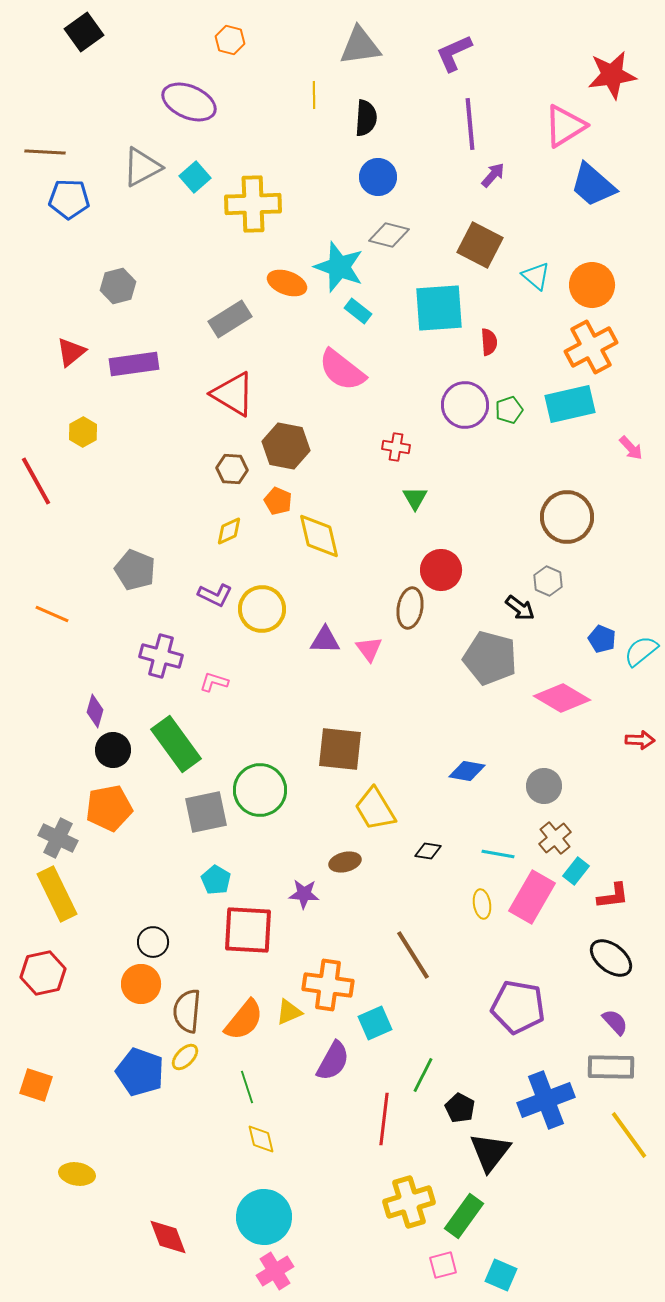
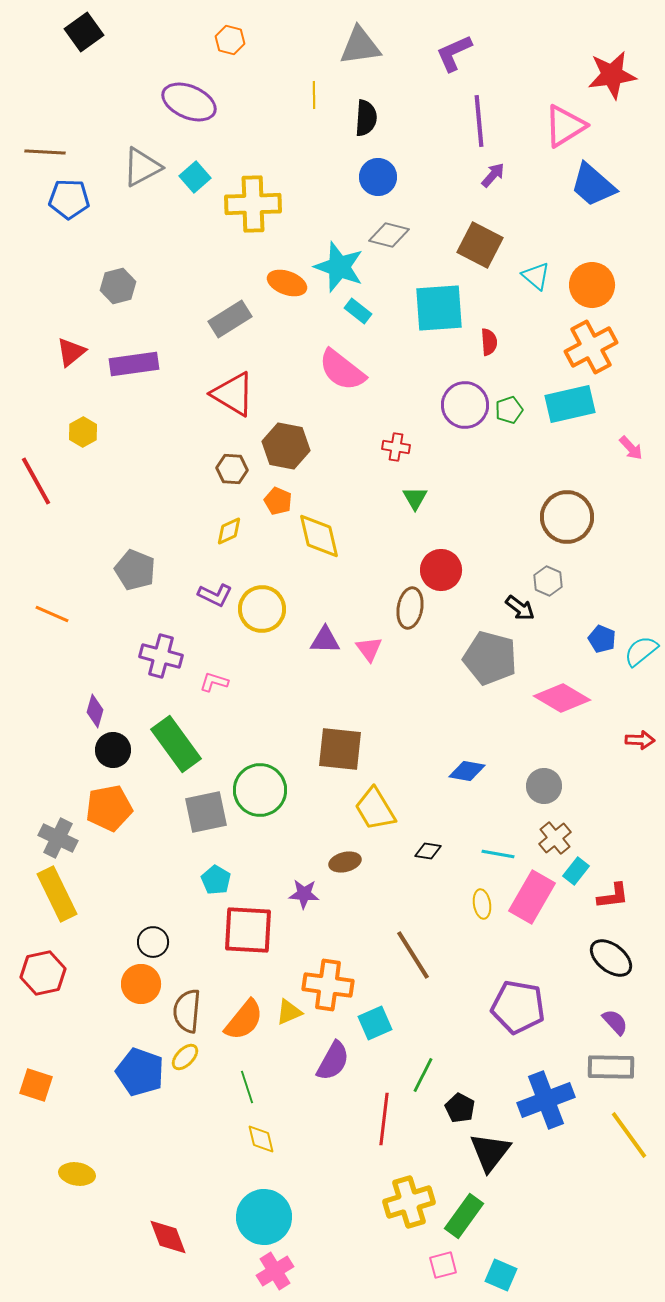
purple line at (470, 124): moved 9 px right, 3 px up
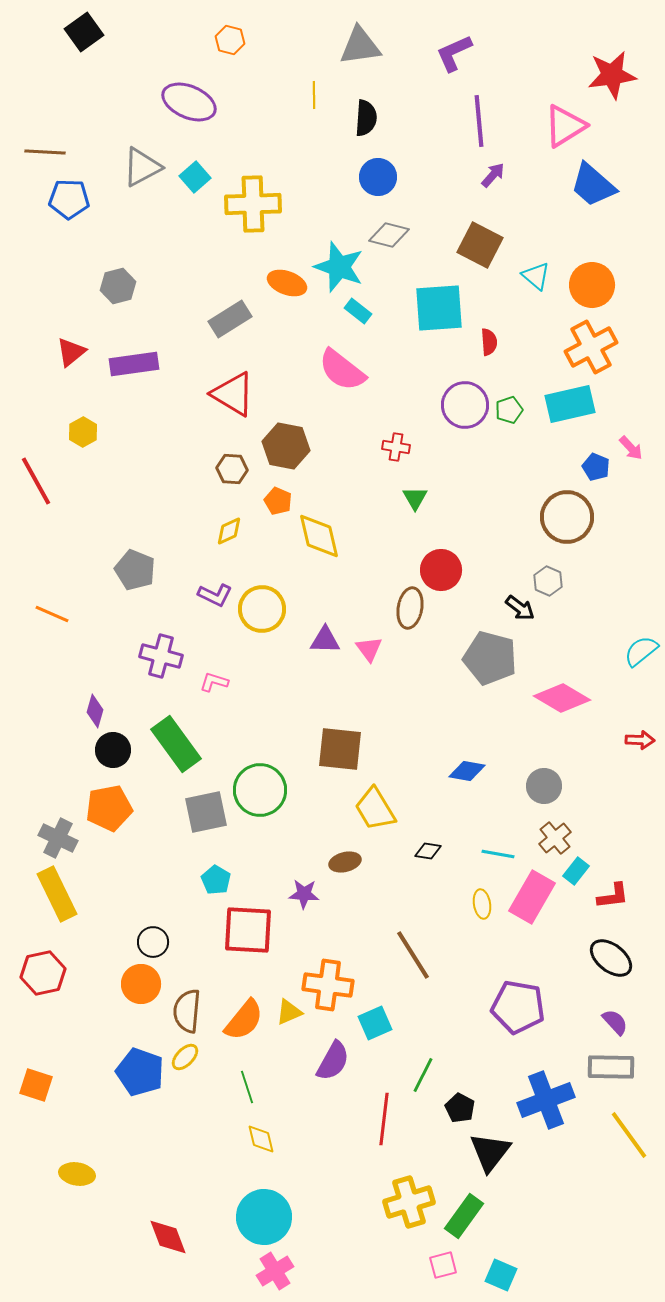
blue pentagon at (602, 639): moved 6 px left, 172 px up
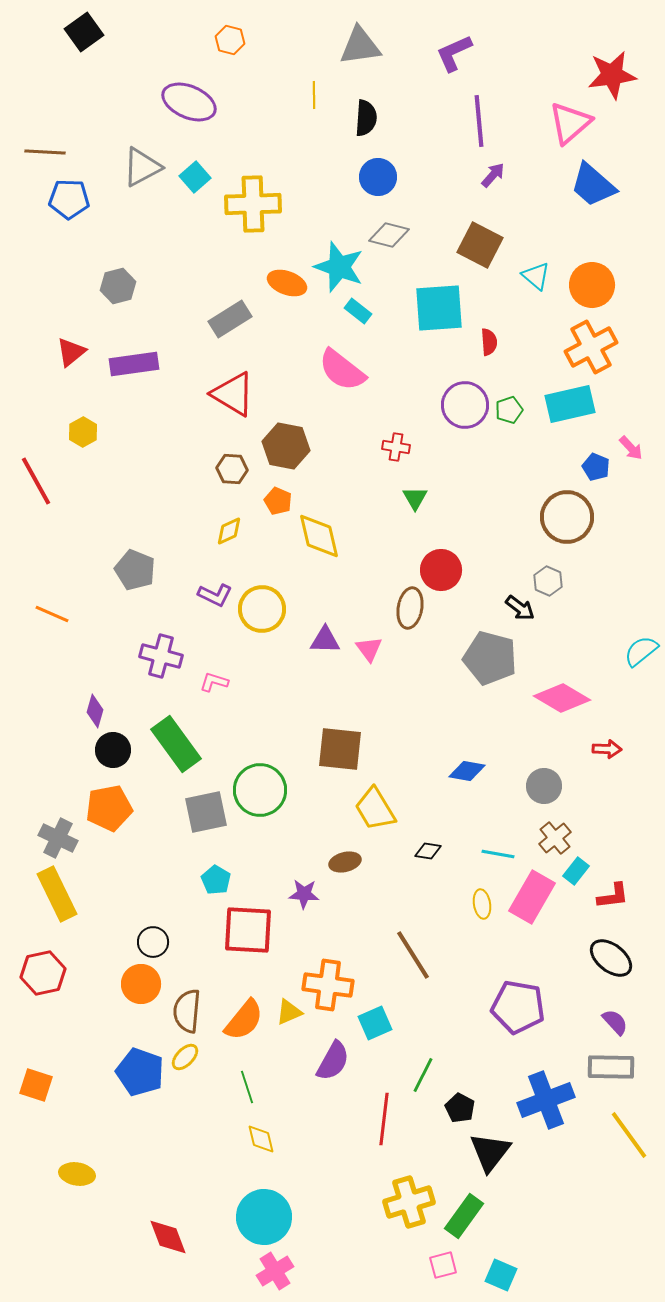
pink triangle at (565, 126): moved 5 px right, 3 px up; rotated 9 degrees counterclockwise
red arrow at (640, 740): moved 33 px left, 9 px down
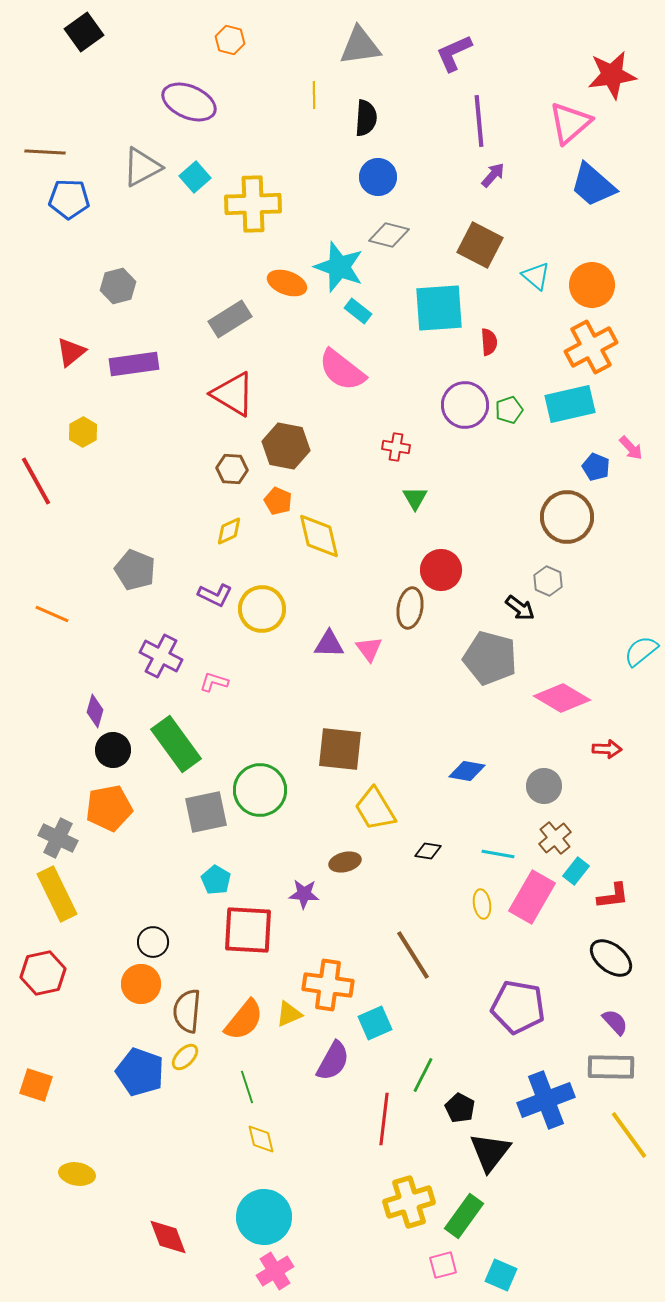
purple triangle at (325, 640): moved 4 px right, 4 px down
purple cross at (161, 656): rotated 12 degrees clockwise
yellow triangle at (289, 1012): moved 2 px down
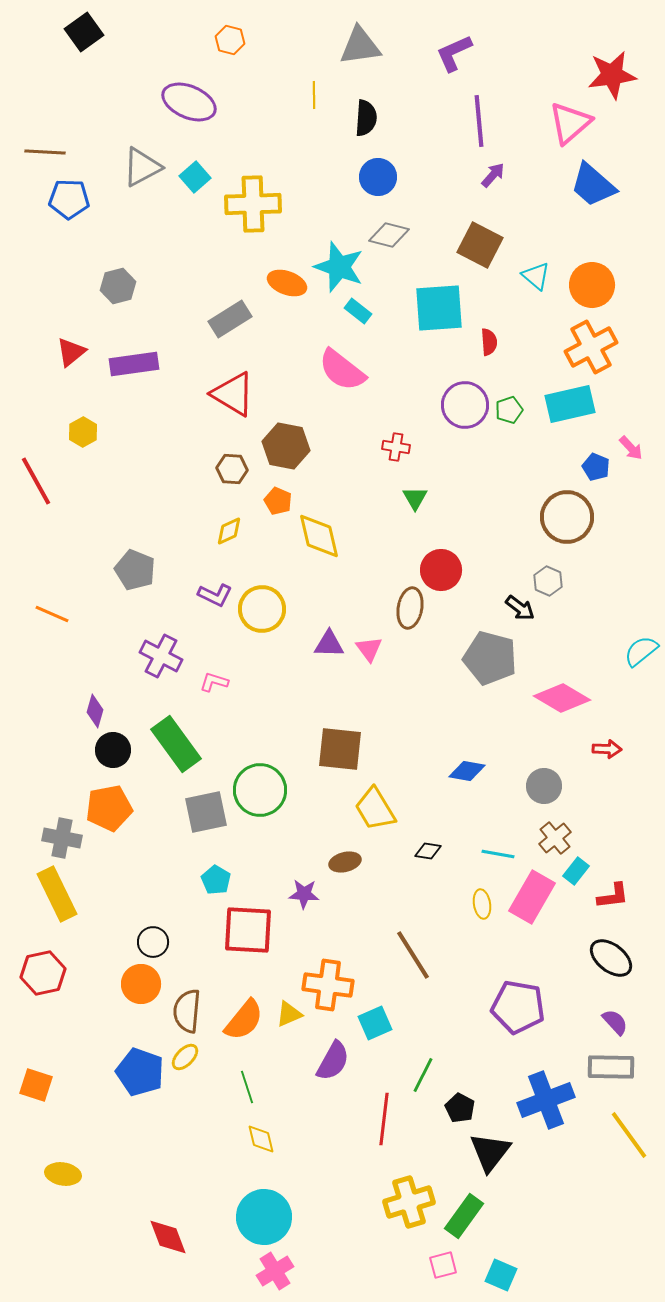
gray cross at (58, 838): moved 4 px right; rotated 15 degrees counterclockwise
yellow ellipse at (77, 1174): moved 14 px left
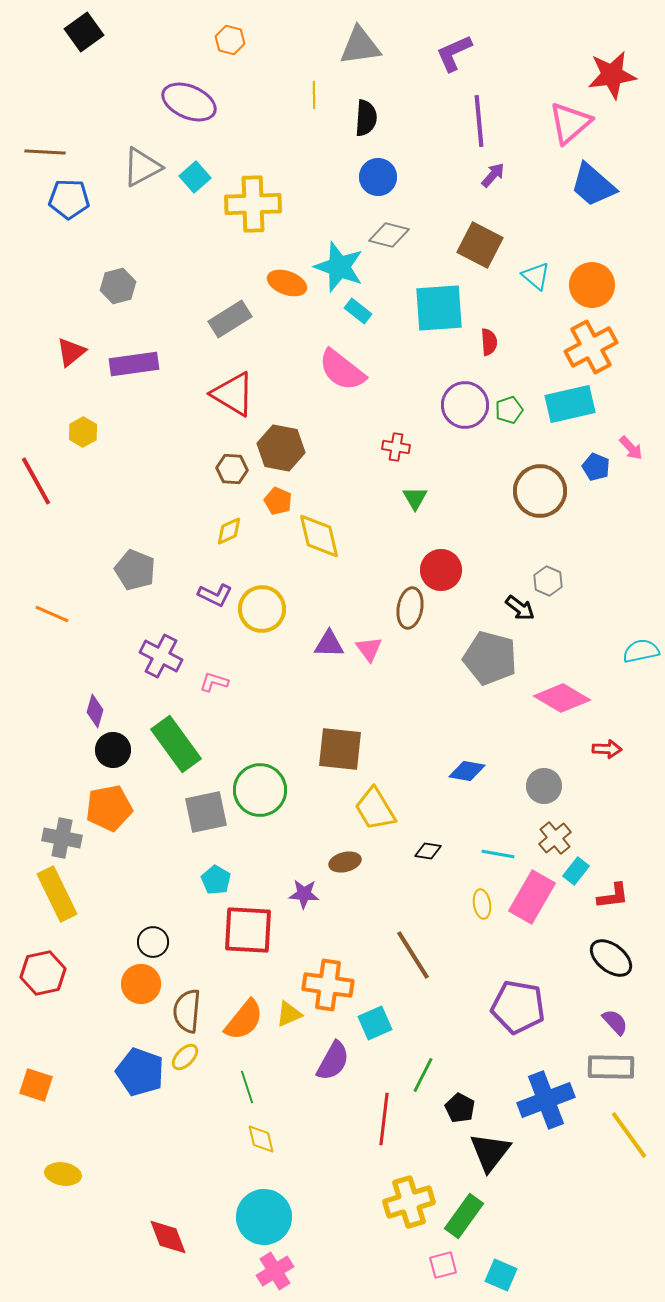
brown hexagon at (286, 446): moved 5 px left, 2 px down
brown circle at (567, 517): moved 27 px left, 26 px up
cyan semicircle at (641, 651): rotated 27 degrees clockwise
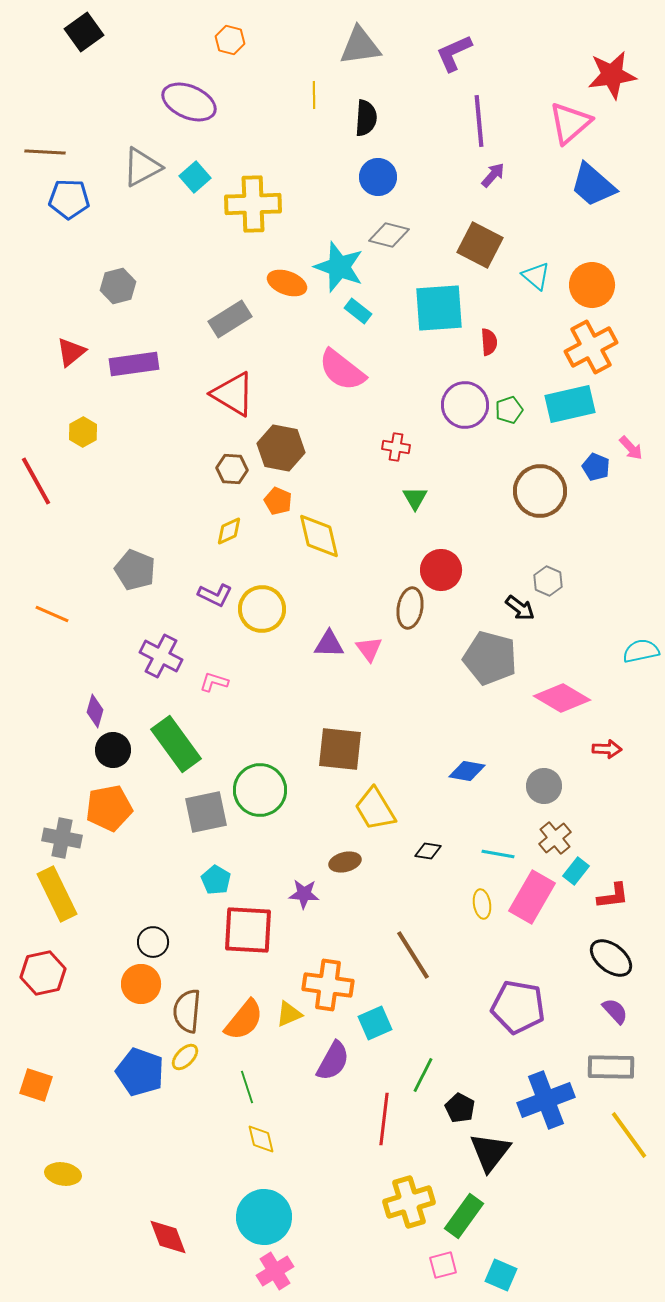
purple semicircle at (615, 1022): moved 11 px up
